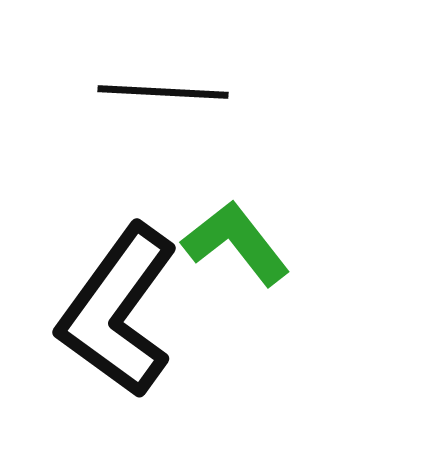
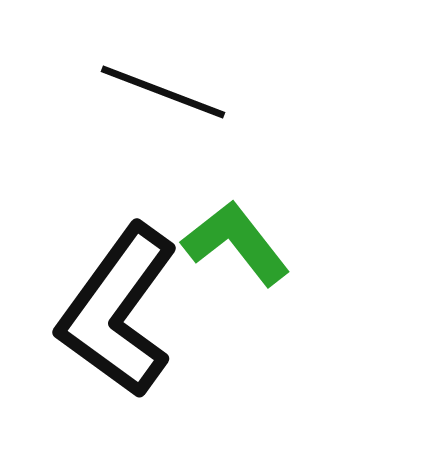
black line: rotated 18 degrees clockwise
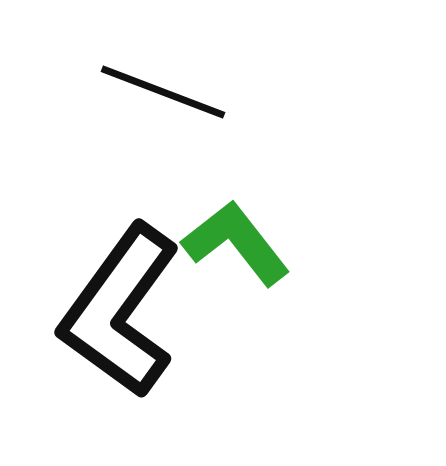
black L-shape: moved 2 px right
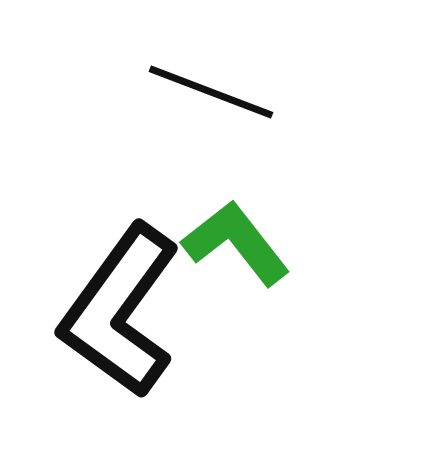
black line: moved 48 px right
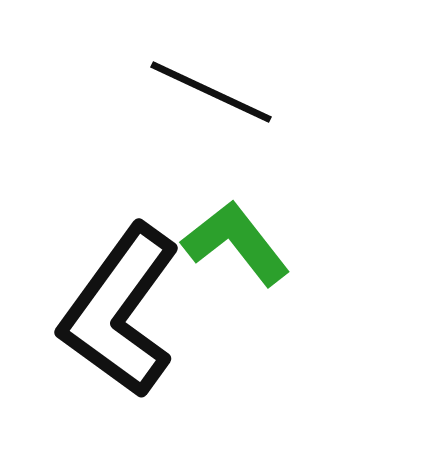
black line: rotated 4 degrees clockwise
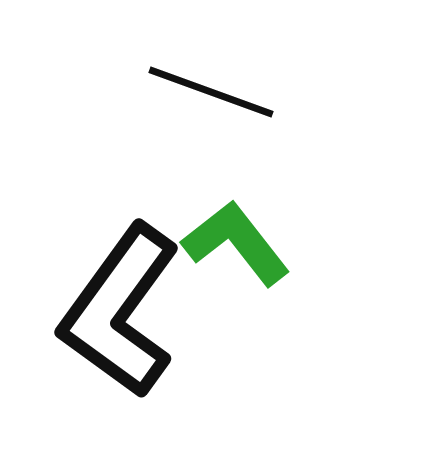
black line: rotated 5 degrees counterclockwise
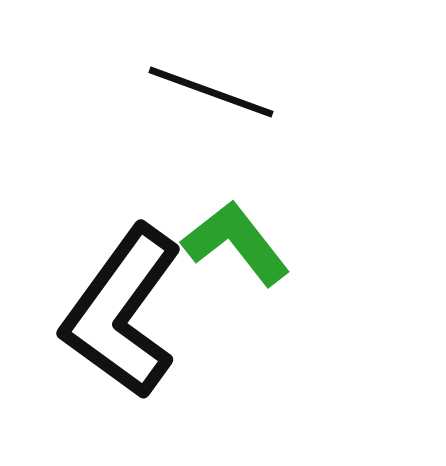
black L-shape: moved 2 px right, 1 px down
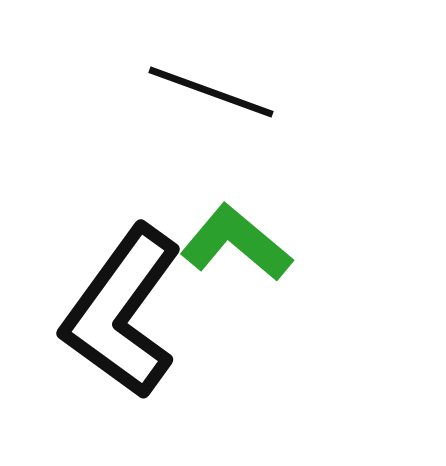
green L-shape: rotated 12 degrees counterclockwise
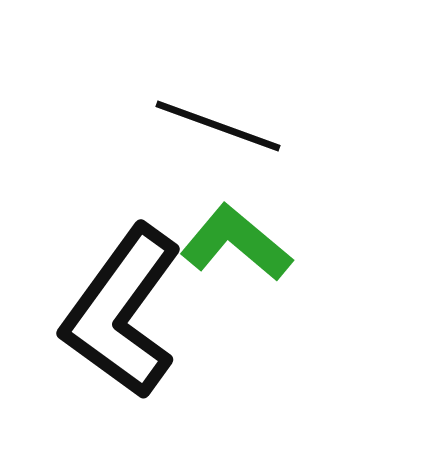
black line: moved 7 px right, 34 px down
